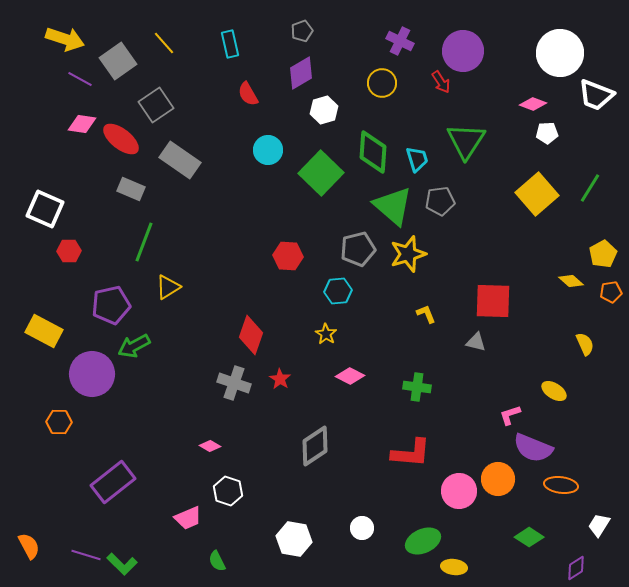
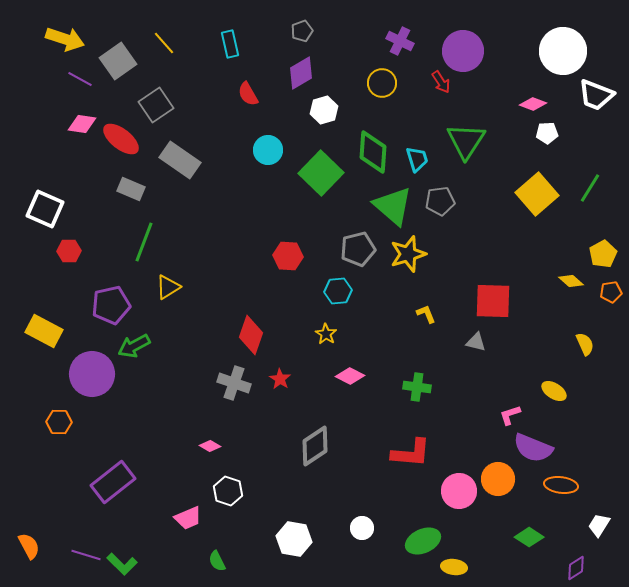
white circle at (560, 53): moved 3 px right, 2 px up
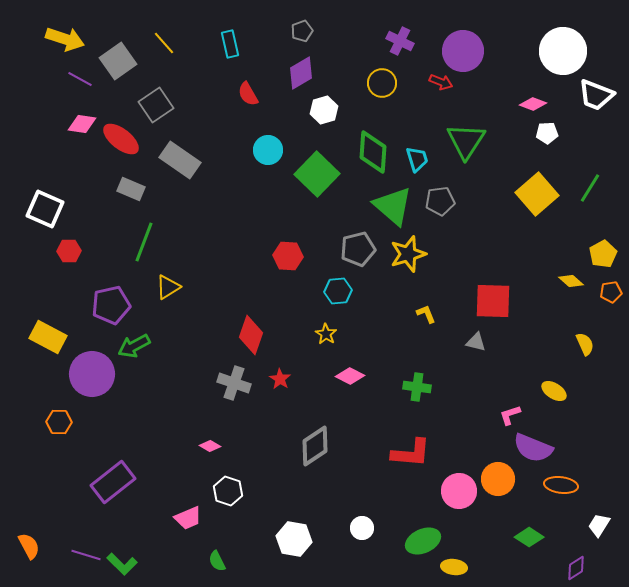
red arrow at (441, 82): rotated 35 degrees counterclockwise
green square at (321, 173): moved 4 px left, 1 px down
yellow rectangle at (44, 331): moved 4 px right, 6 px down
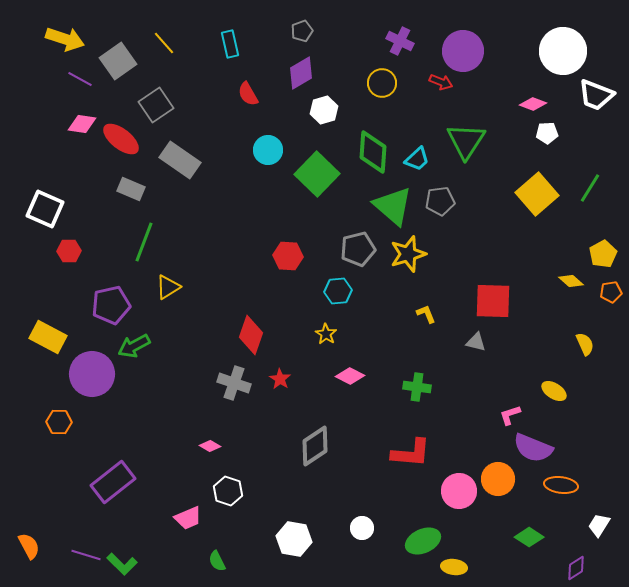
cyan trapezoid at (417, 159): rotated 64 degrees clockwise
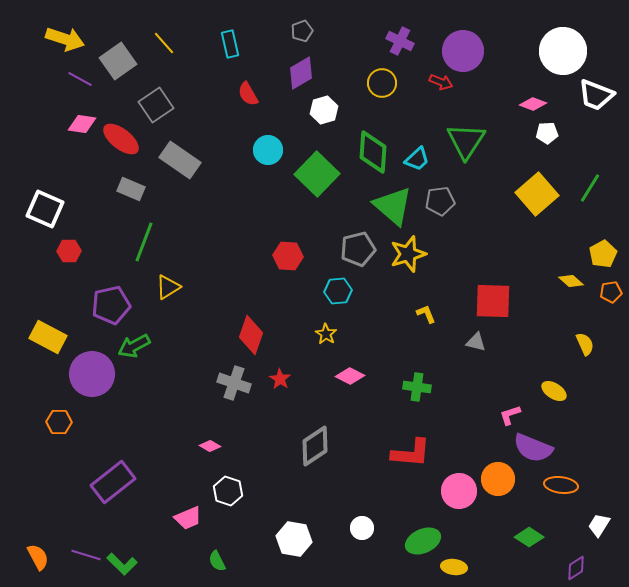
orange semicircle at (29, 546): moved 9 px right, 11 px down
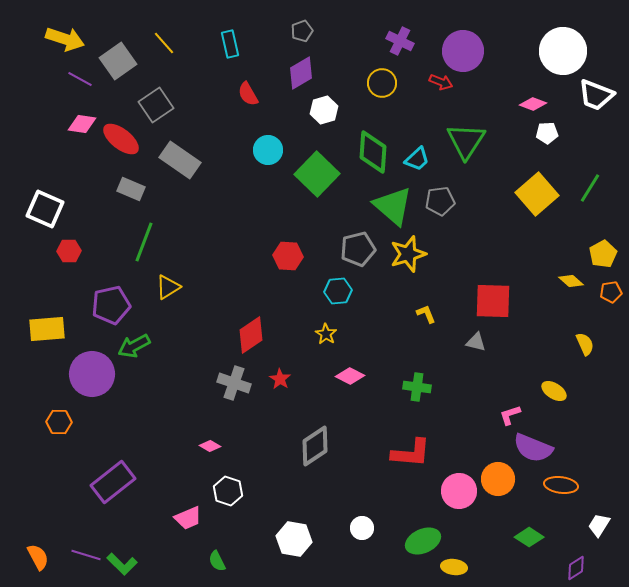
red diamond at (251, 335): rotated 36 degrees clockwise
yellow rectangle at (48, 337): moved 1 px left, 8 px up; rotated 33 degrees counterclockwise
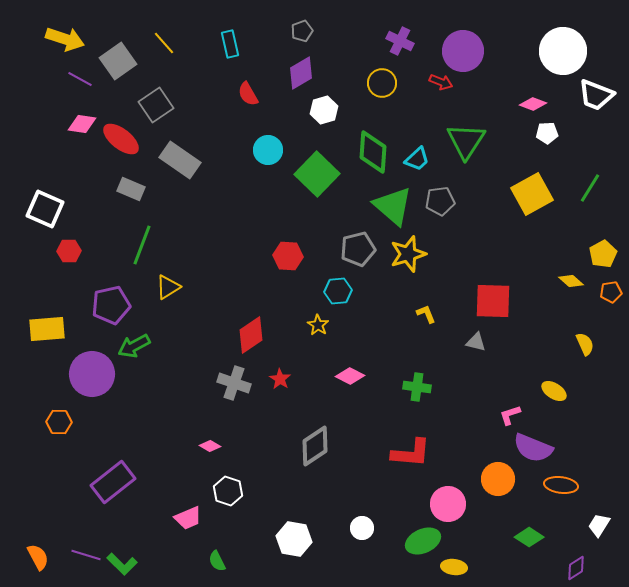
yellow square at (537, 194): moved 5 px left; rotated 12 degrees clockwise
green line at (144, 242): moved 2 px left, 3 px down
yellow star at (326, 334): moved 8 px left, 9 px up
pink circle at (459, 491): moved 11 px left, 13 px down
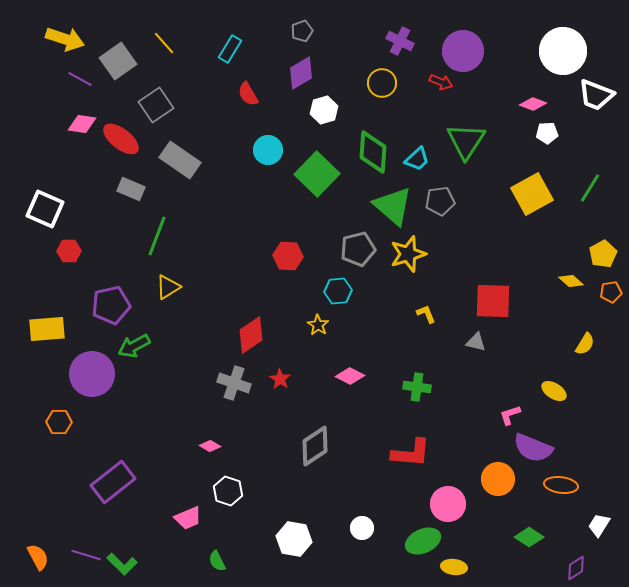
cyan rectangle at (230, 44): moved 5 px down; rotated 44 degrees clockwise
green line at (142, 245): moved 15 px right, 9 px up
yellow semicircle at (585, 344): rotated 55 degrees clockwise
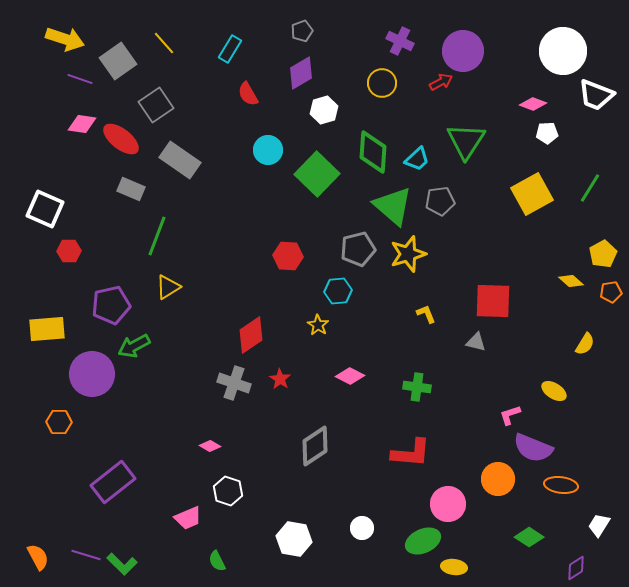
purple line at (80, 79): rotated 10 degrees counterclockwise
red arrow at (441, 82): rotated 50 degrees counterclockwise
